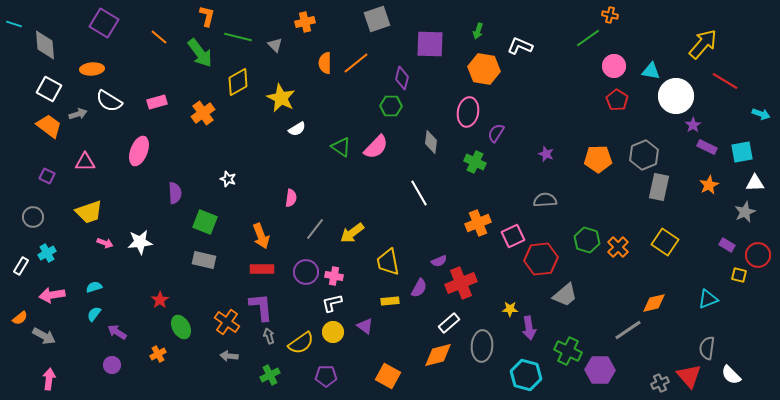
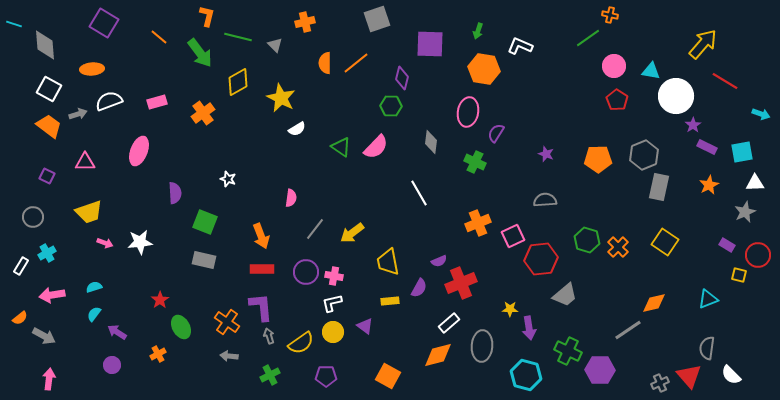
white semicircle at (109, 101): rotated 128 degrees clockwise
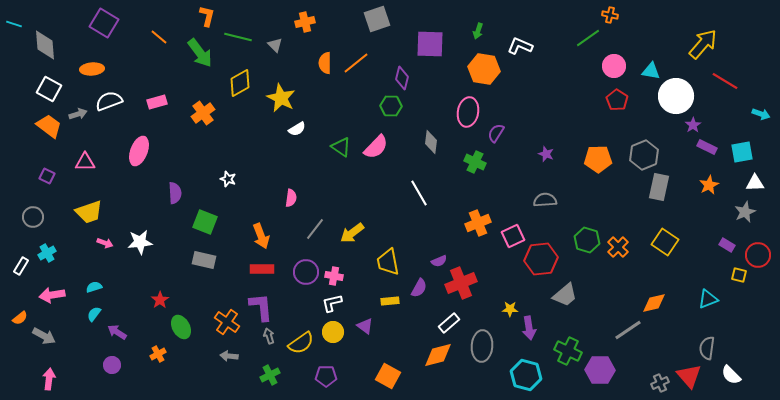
yellow diamond at (238, 82): moved 2 px right, 1 px down
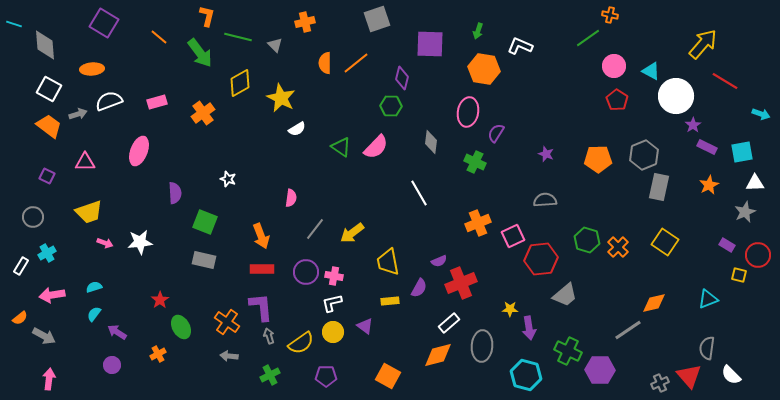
cyan triangle at (651, 71): rotated 18 degrees clockwise
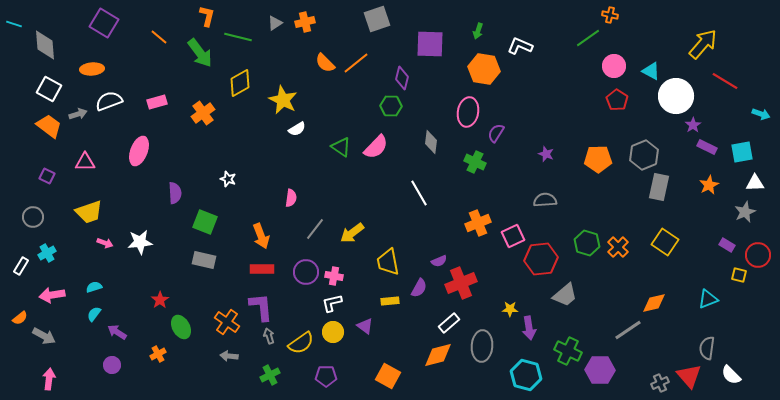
gray triangle at (275, 45): moved 22 px up; rotated 42 degrees clockwise
orange semicircle at (325, 63): rotated 45 degrees counterclockwise
yellow star at (281, 98): moved 2 px right, 2 px down
green hexagon at (587, 240): moved 3 px down
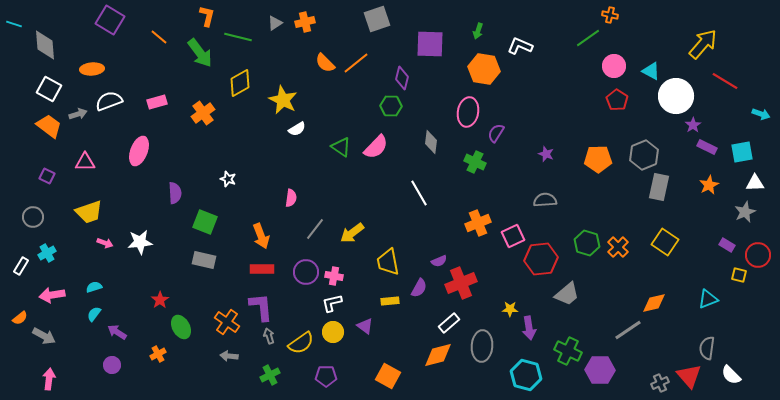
purple square at (104, 23): moved 6 px right, 3 px up
gray trapezoid at (565, 295): moved 2 px right, 1 px up
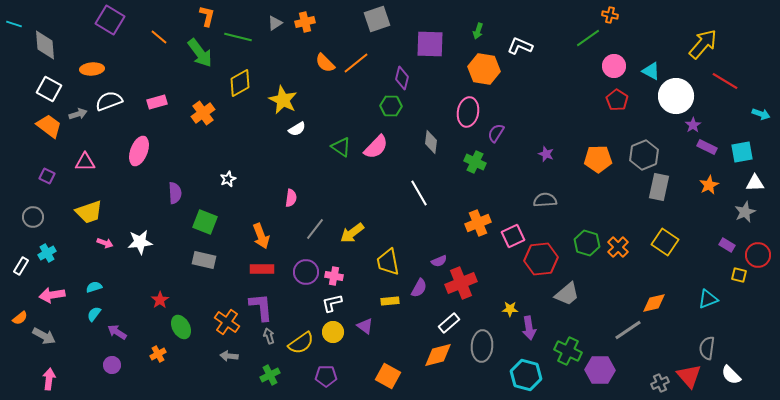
white star at (228, 179): rotated 28 degrees clockwise
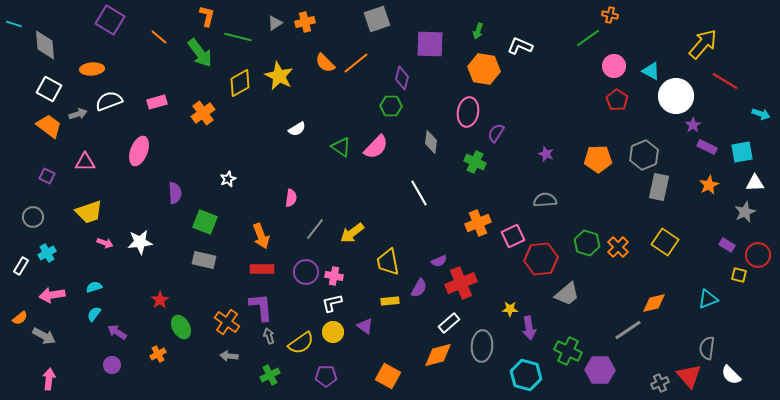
yellow star at (283, 100): moved 4 px left, 24 px up
